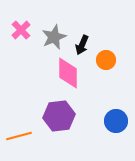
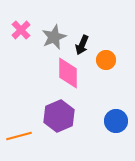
purple hexagon: rotated 16 degrees counterclockwise
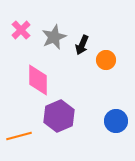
pink diamond: moved 30 px left, 7 px down
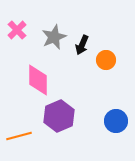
pink cross: moved 4 px left
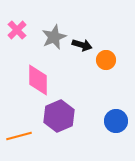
black arrow: rotated 96 degrees counterclockwise
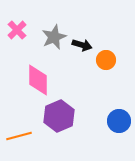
blue circle: moved 3 px right
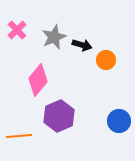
pink diamond: rotated 40 degrees clockwise
orange line: rotated 10 degrees clockwise
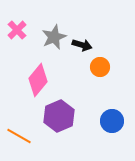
orange circle: moved 6 px left, 7 px down
blue circle: moved 7 px left
orange line: rotated 35 degrees clockwise
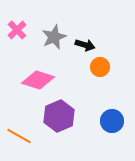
black arrow: moved 3 px right
pink diamond: rotated 68 degrees clockwise
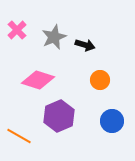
orange circle: moved 13 px down
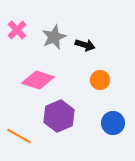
blue circle: moved 1 px right, 2 px down
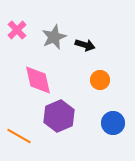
pink diamond: rotated 60 degrees clockwise
